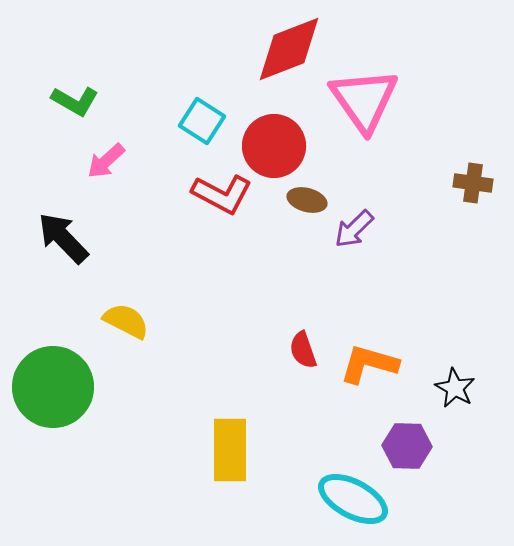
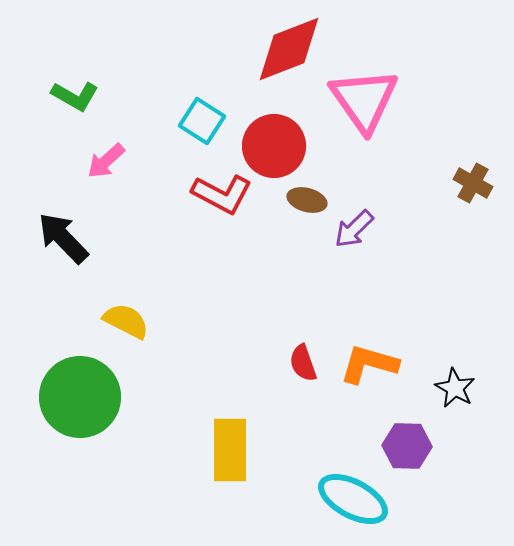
green L-shape: moved 5 px up
brown cross: rotated 21 degrees clockwise
red semicircle: moved 13 px down
green circle: moved 27 px right, 10 px down
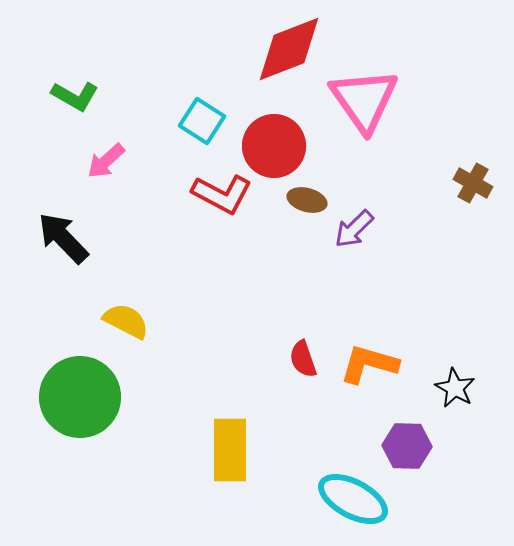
red semicircle: moved 4 px up
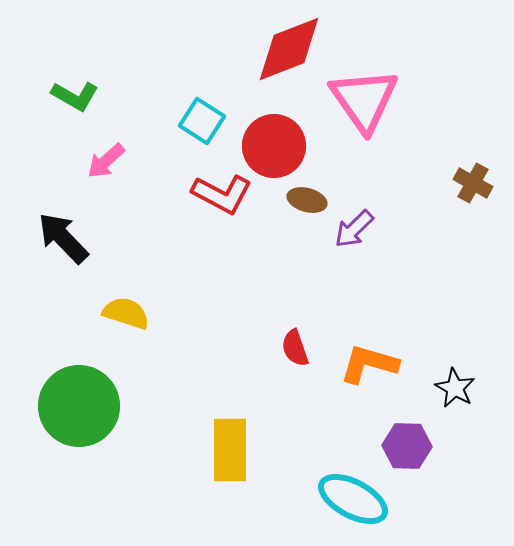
yellow semicircle: moved 8 px up; rotated 9 degrees counterclockwise
red semicircle: moved 8 px left, 11 px up
green circle: moved 1 px left, 9 px down
